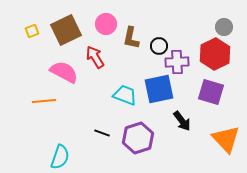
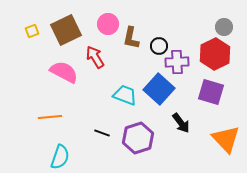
pink circle: moved 2 px right
blue square: rotated 36 degrees counterclockwise
orange line: moved 6 px right, 16 px down
black arrow: moved 1 px left, 2 px down
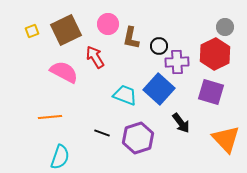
gray circle: moved 1 px right
